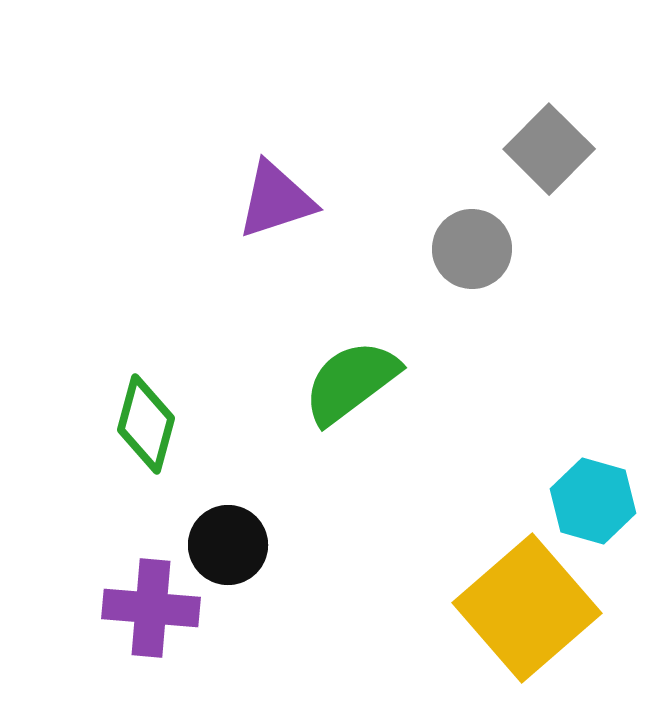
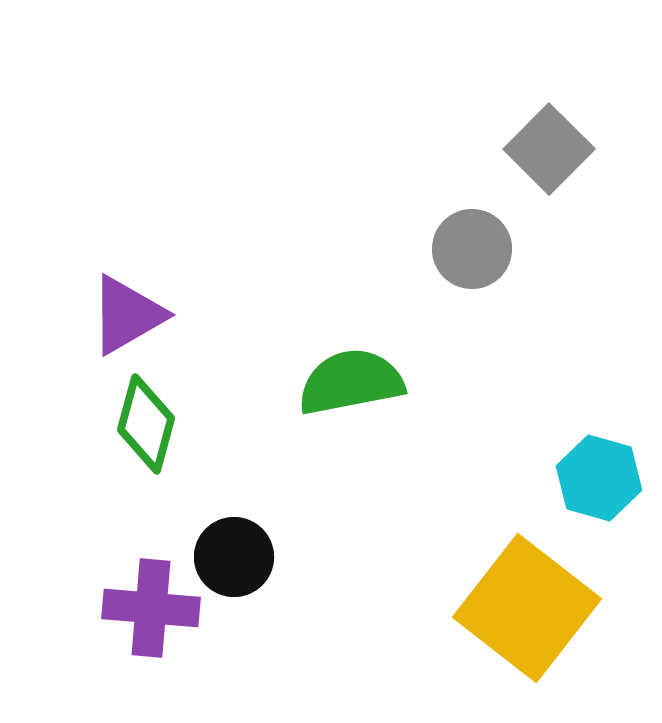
purple triangle: moved 149 px left, 115 px down; rotated 12 degrees counterclockwise
green semicircle: rotated 26 degrees clockwise
cyan hexagon: moved 6 px right, 23 px up
black circle: moved 6 px right, 12 px down
yellow square: rotated 11 degrees counterclockwise
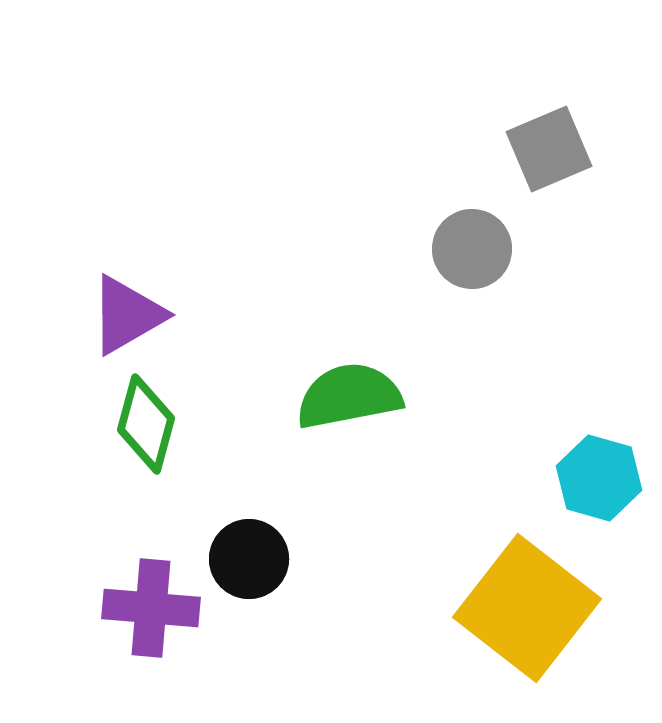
gray square: rotated 22 degrees clockwise
green semicircle: moved 2 px left, 14 px down
black circle: moved 15 px right, 2 px down
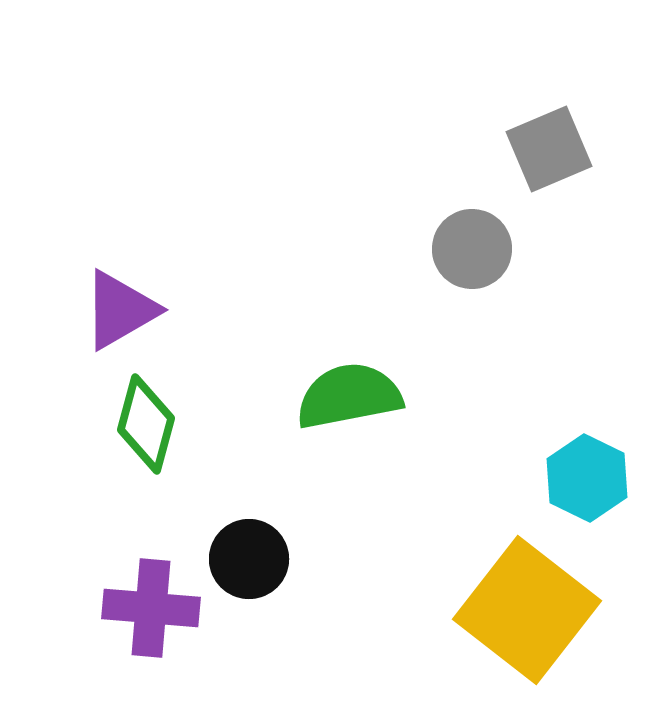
purple triangle: moved 7 px left, 5 px up
cyan hexagon: moved 12 px left; rotated 10 degrees clockwise
yellow square: moved 2 px down
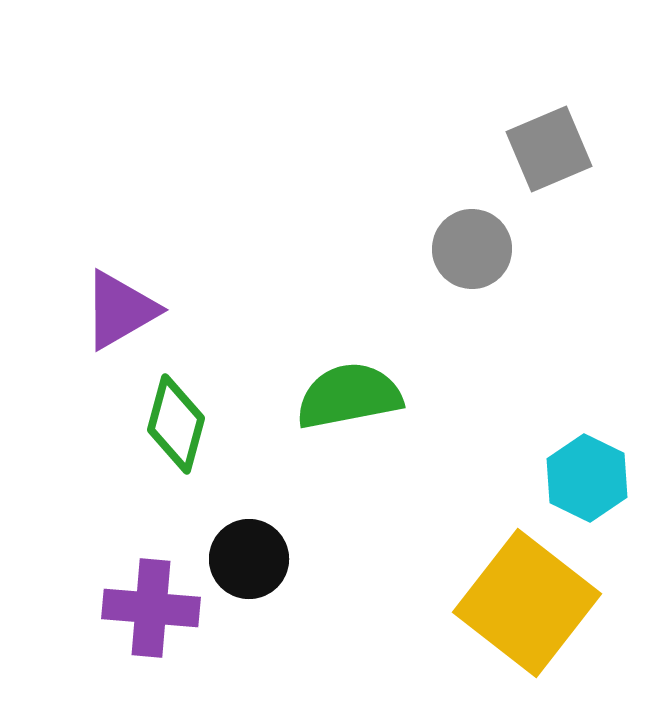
green diamond: moved 30 px right
yellow square: moved 7 px up
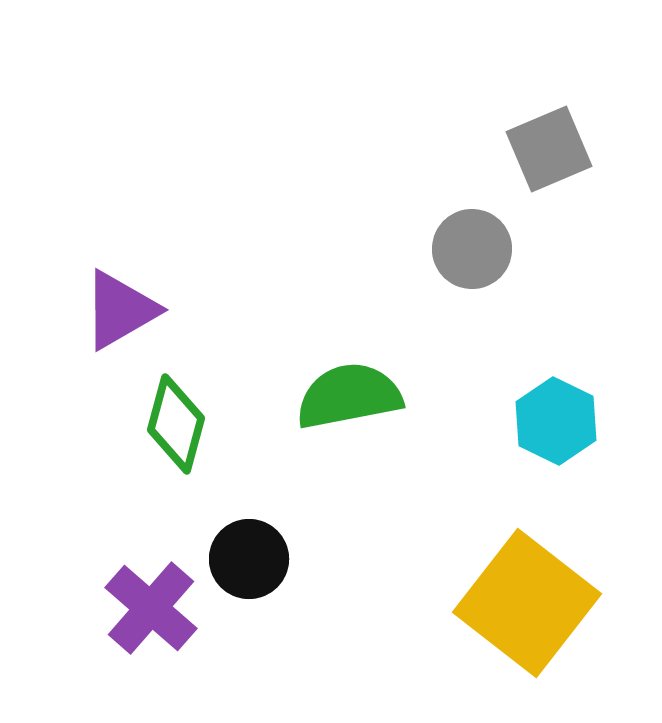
cyan hexagon: moved 31 px left, 57 px up
purple cross: rotated 36 degrees clockwise
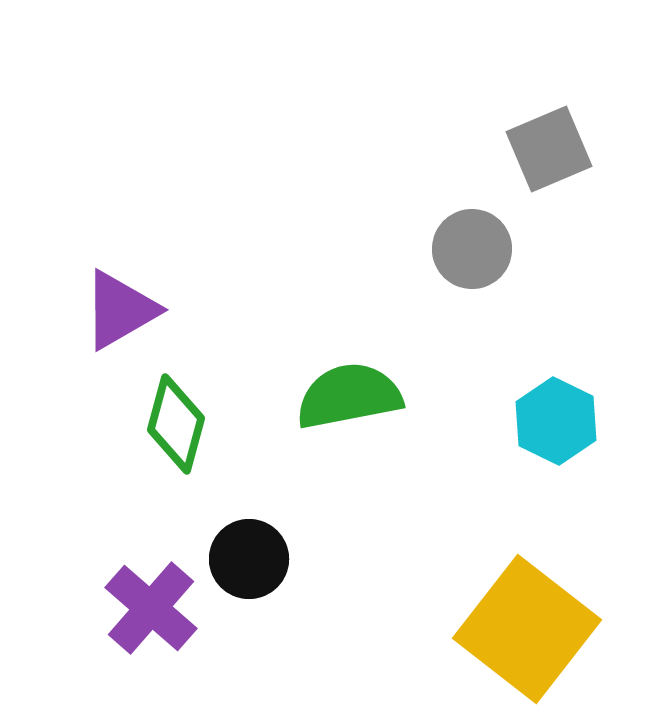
yellow square: moved 26 px down
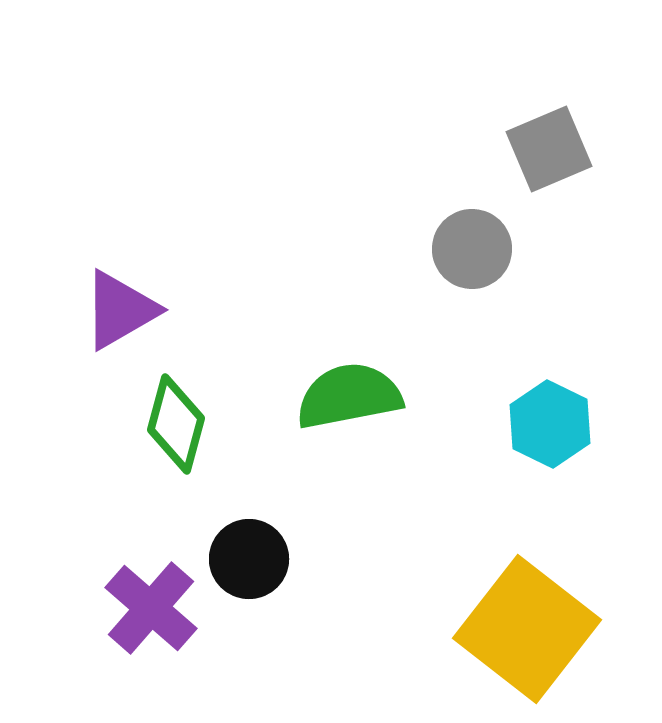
cyan hexagon: moved 6 px left, 3 px down
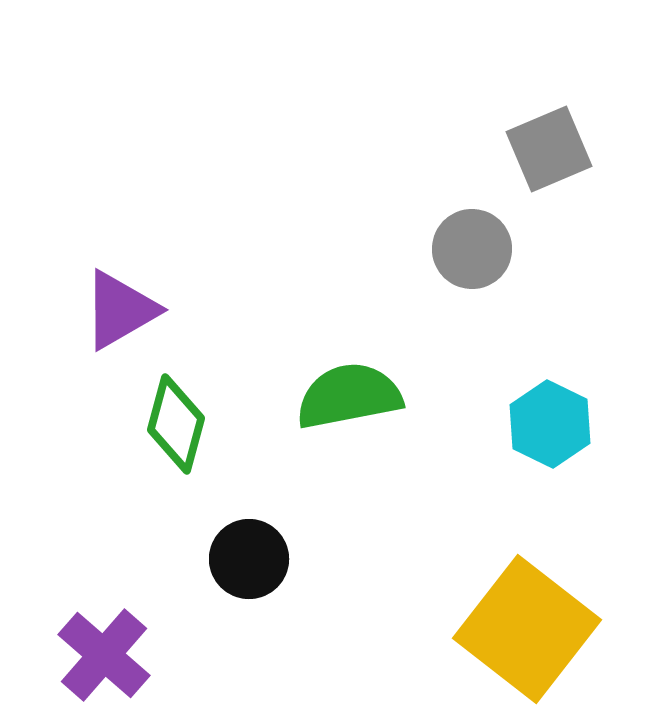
purple cross: moved 47 px left, 47 px down
